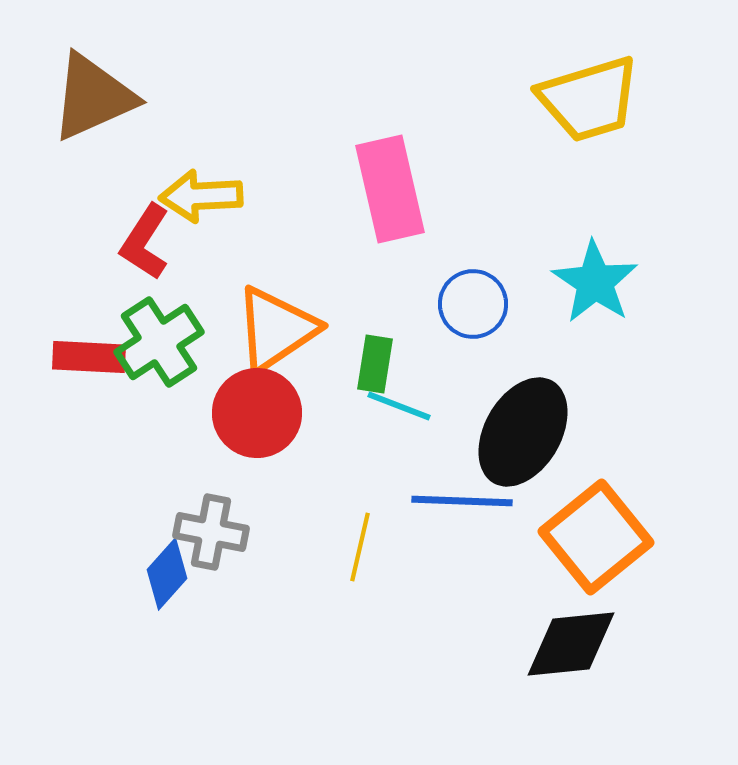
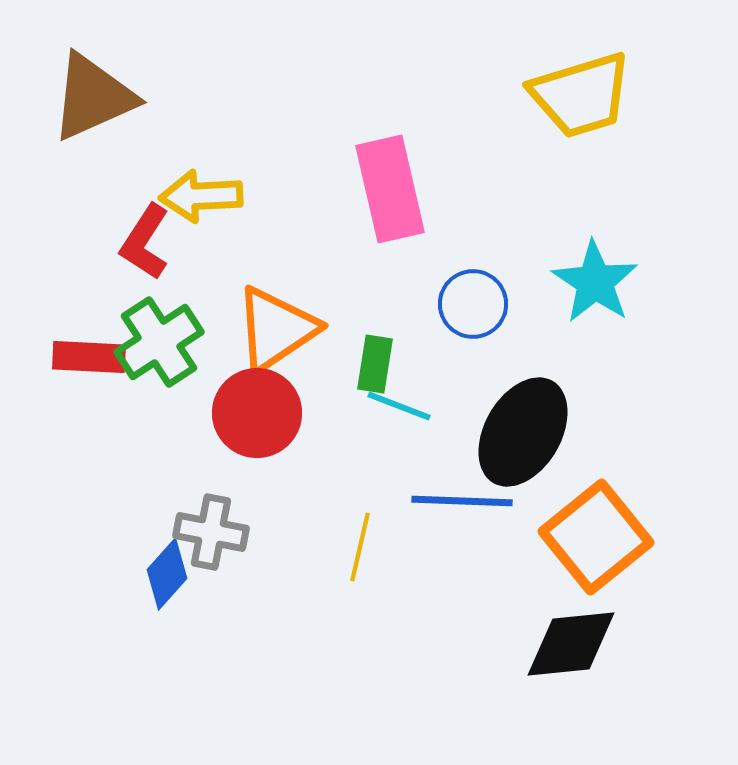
yellow trapezoid: moved 8 px left, 4 px up
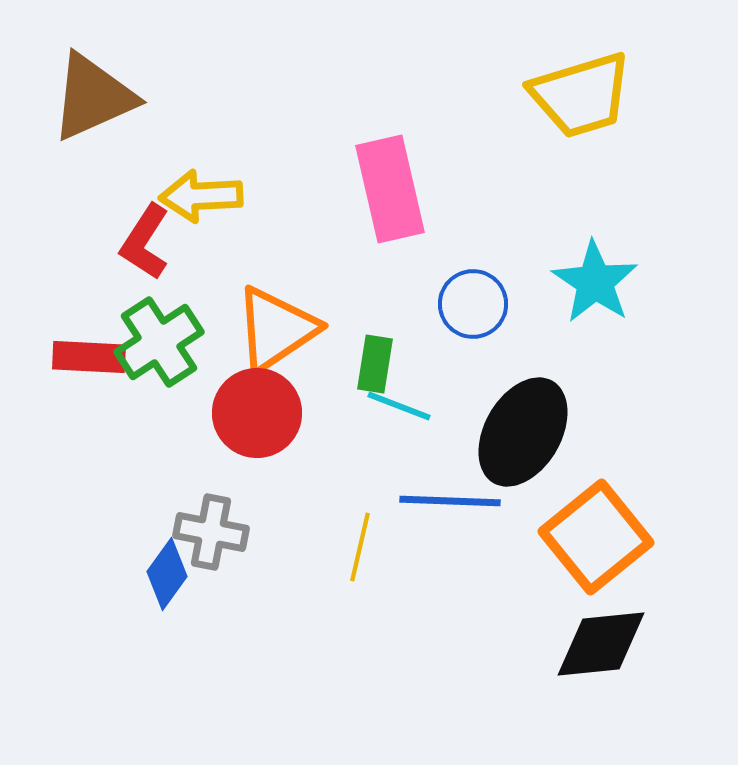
blue line: moved 12 px left
blue diamond: rotated 6 degrees counterclockwise
black diamond: moved 30 px right
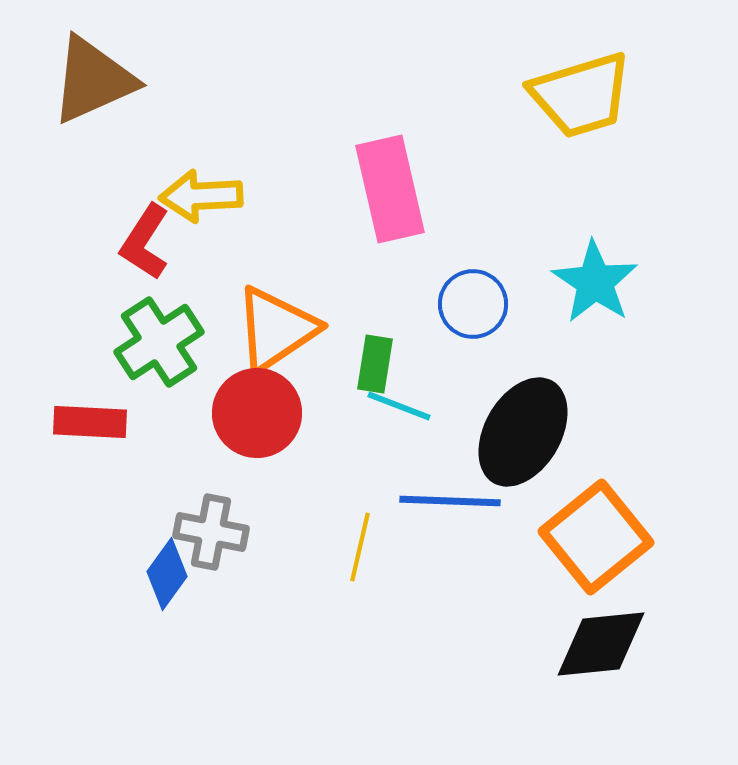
brown triangle: moved 17 px up
red rectangle: moved 1 px right, 65 px down
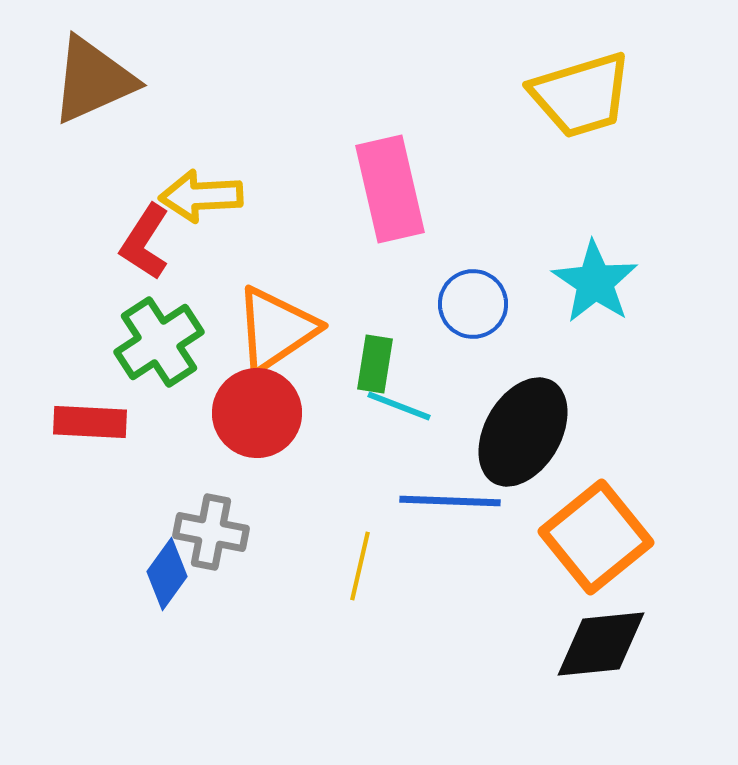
yellow line: moved 19 px down
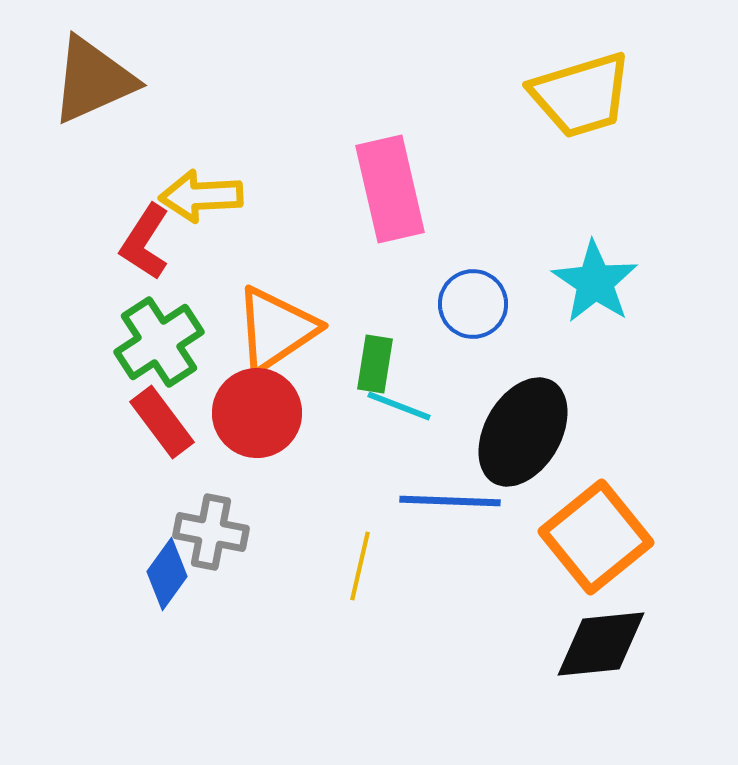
red rectangle: moved 72 px right; rotated 50 degrees clockwise
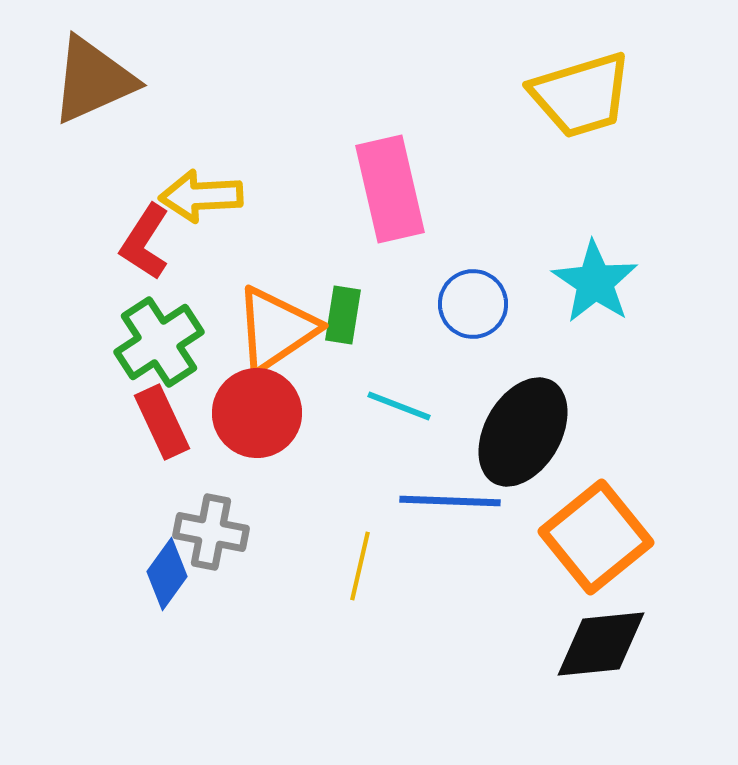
green rectangle: moved 32 px left, 49 px up
red rectangle: rotated 12 degrees clockwise
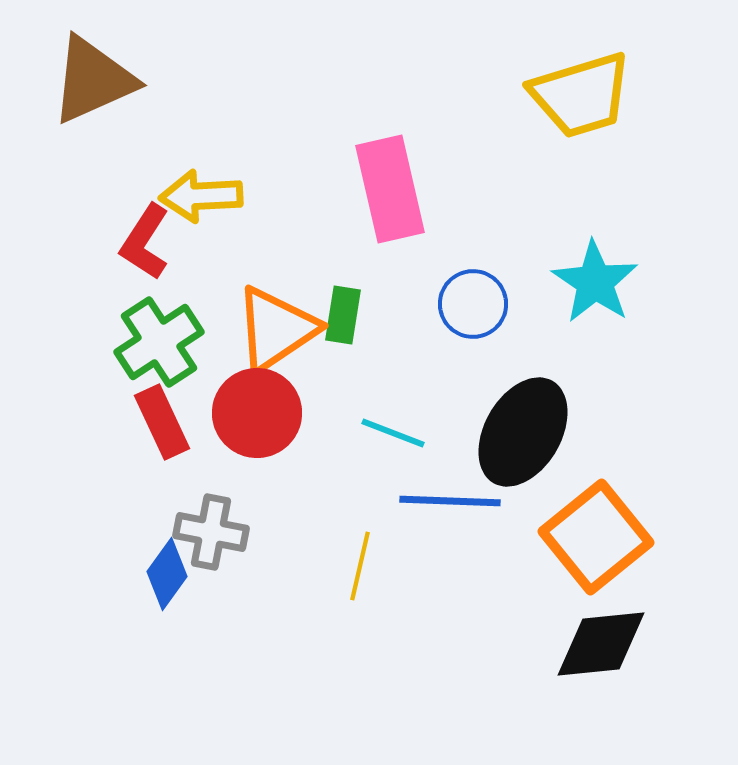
cyan line: moved 6 px left, 27 px down
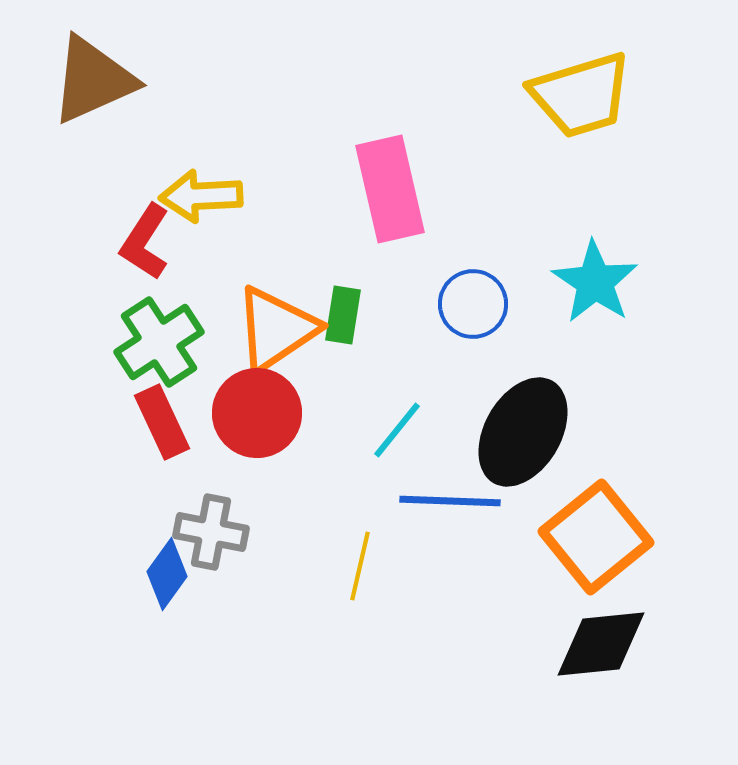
cyan line: moved 4 px right, 3 px up; rotated 72 degrees counterclockwise
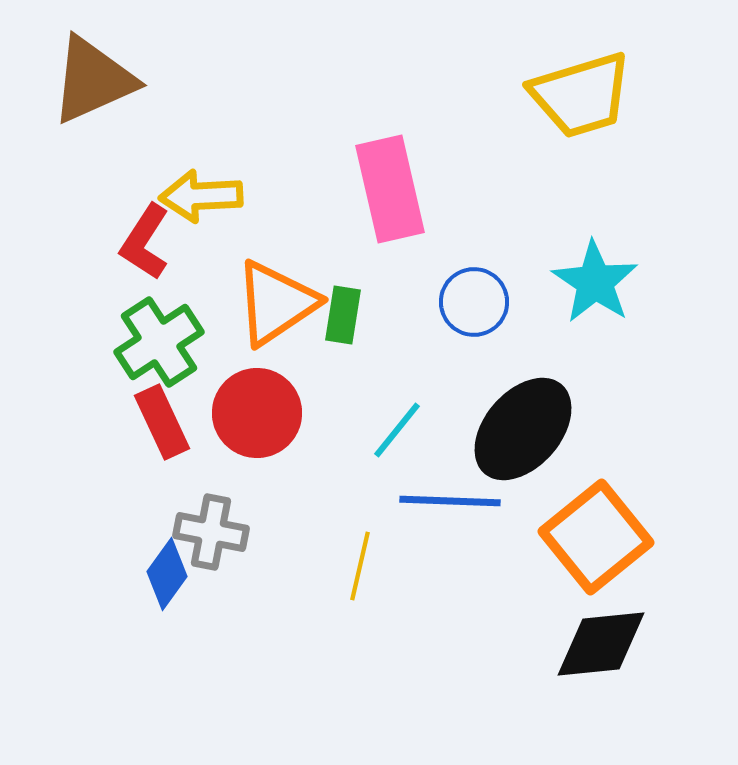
blue circle: moved 1 px right, 2 px up
orange triangle: moved 26 px up
black ellipse: moved 3 px up; rotated 11 degrees clockwise
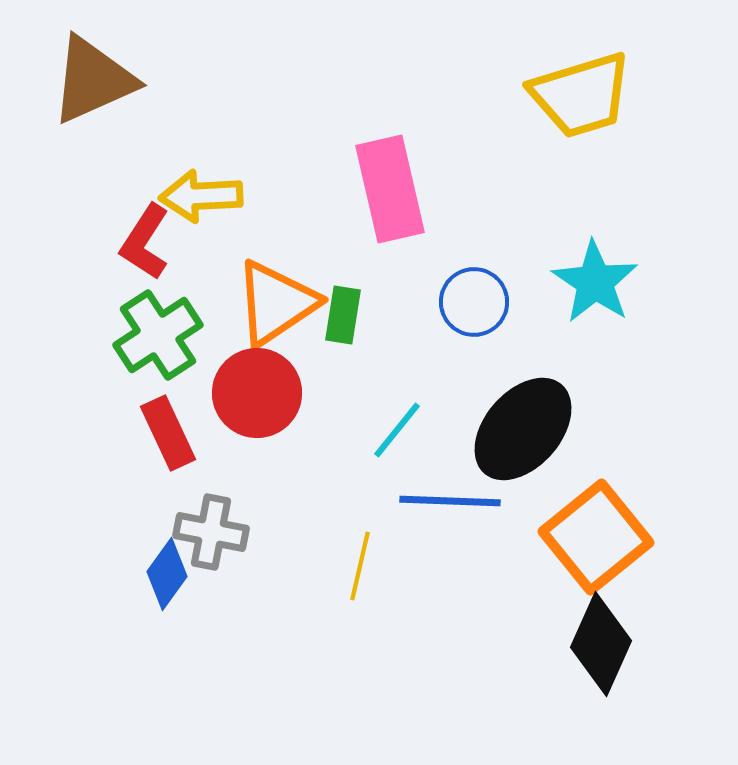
green cross: moved 1 px left, 7 px up
red circle: moved 20 px up
red rectangle: moved 6 px right, 11 px down
black diamond: rotated 60 degrees counterclockwise
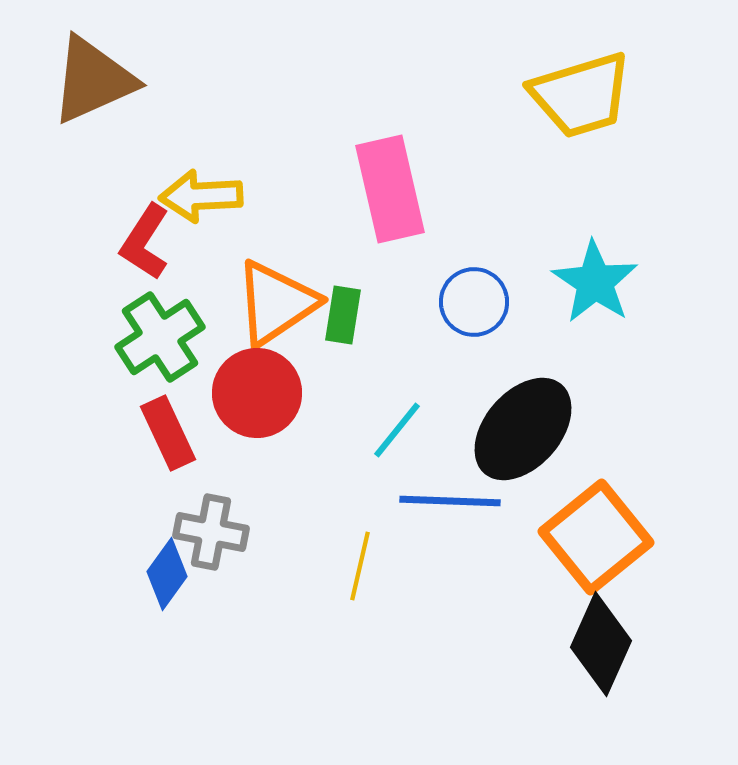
green cross: moved 2 px right, 2 px down
